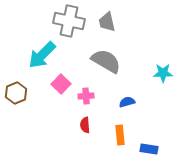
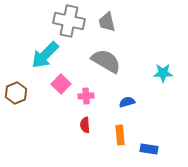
cyan arrow: moved 3 px right
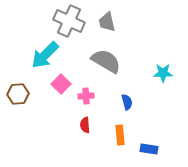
gray cross: rotated 12 degrees clockwise
brown hexagon: moved 2 px right, 1 px down; rotated 20 degrees clockwise
blue semicircle: rotated 91 degrees clockwise
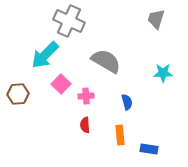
gray trapezoid: moved 49 px right, 3 px up; rotated 30 degrees clockwise
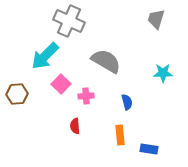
cyan arrow: moved 1 px down
brown hexagon: moved 1 px left
red semicircle: moved 10 px left, 1 px down
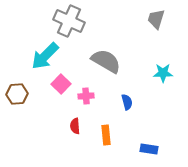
orange rectangle: moved 14 px left
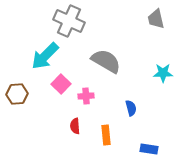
gray trapezoid: rotated 30 degrees counterclockwise
blue semicircle: moved 4 px right, 6 px down
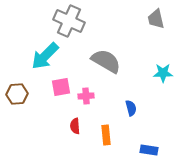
pink square: moved 3 px down; rotated 36 degrees clockwise
blue rectangle: moved 1 px down
